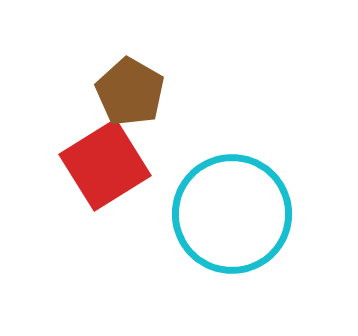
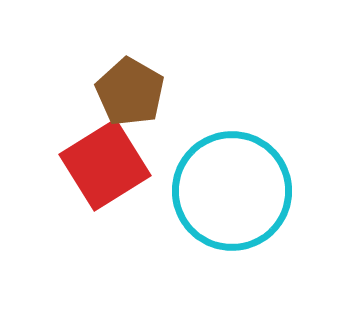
cyan circle: moved 23 px up
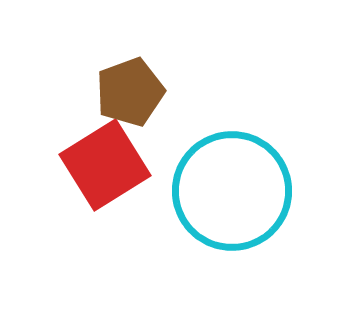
brown pentagon: rotated 22 degrees clockwise
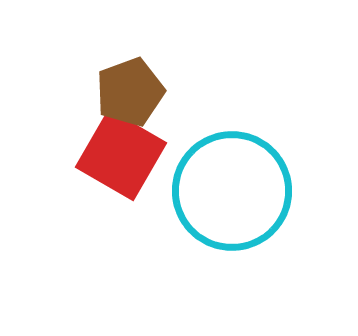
red square: moved 16 px right, 10 px up; rotated 28 degrees counterclockwise
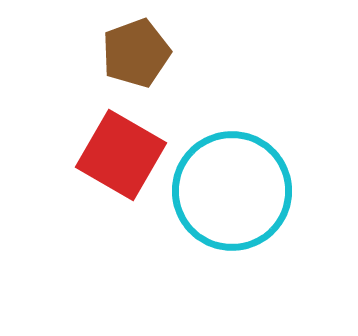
brown pentagon: moved 6 px right, 39 px up
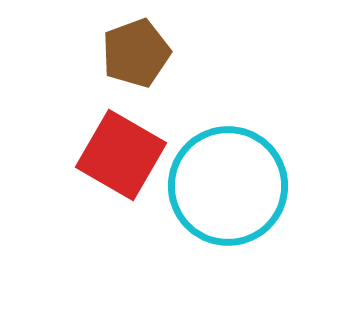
cyan circle: moved 4 px left, 5 px up
